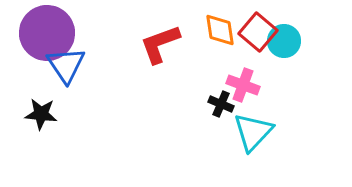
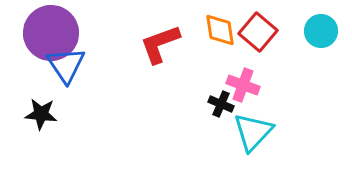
purple circle: moved 4 px right
cyan circle: moved 37 px right, 10 px up
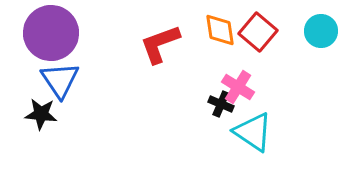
blue triangle: moved 6 px left, 15 px down
pink cross: moved 5 px left, 2 px down; rotated 12 degrees clockwise
cyan triangle: rotated 39 degrees counterclockwise
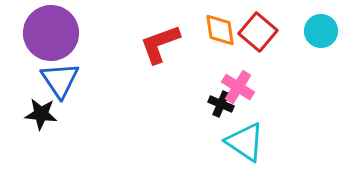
cyan triangle: moved 8 px left, 10 px down
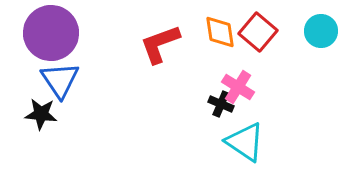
orange diamond: moved 2 px down
